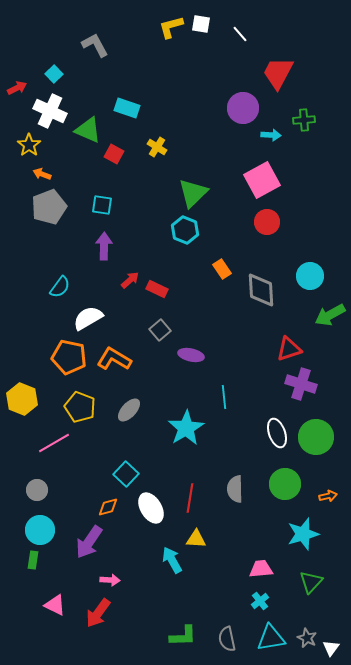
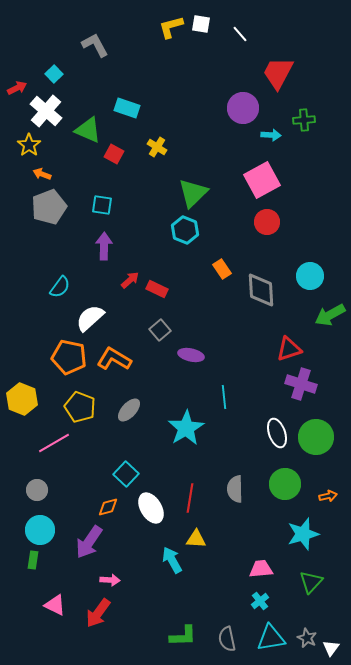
white cross at (50, 111): moved 4 px left; rotated 16 degrees clockwise
white semicircle at (88, 318): moved 2 px right; rotated 12 degrees counterclockwise
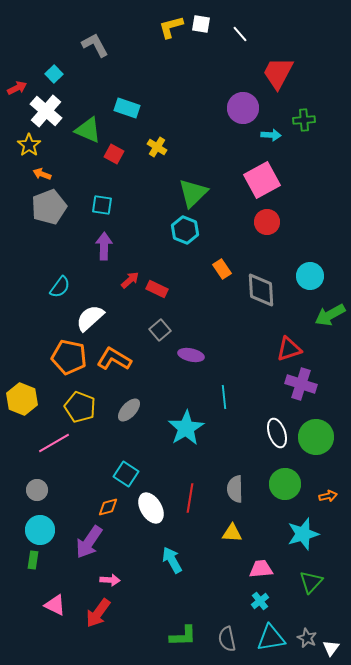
cyan square at (126, 474): rotated 10 degrees counterclockwise
yellow triangle at (196, 539): moved 36 px right, 6 px up
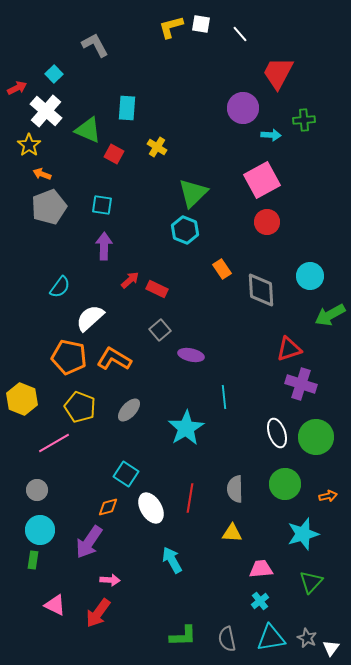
cyan rectangle at (127, 108): rotated 75 degrees clockwise
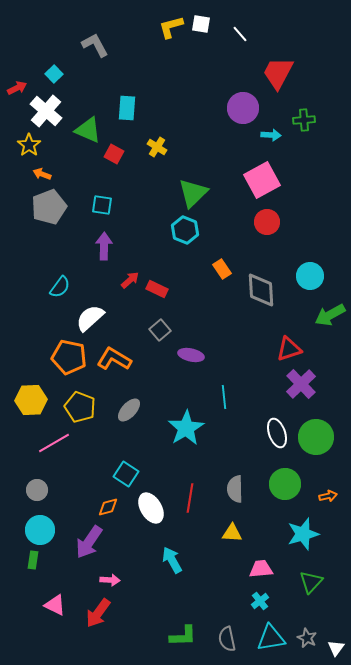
purple cross at (301, 384): rotated 28 degrees clockwise
yellow hexagon at (22, 399): moved 9 px right, 1 px down; rotated 24 degrees counterclockwise
white triangle at (331, 648): moved 5 px right
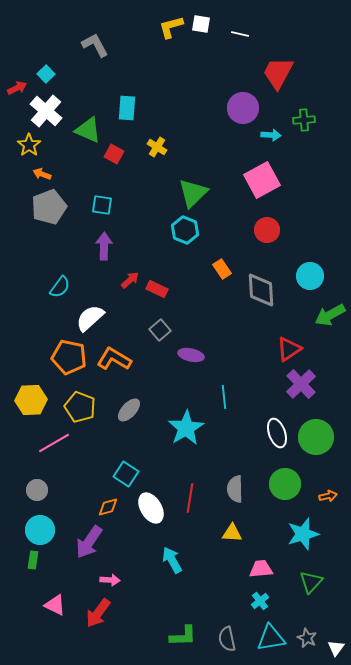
white line at (240, 34): rotated 36 degrees counterclockwise
cyan square at (54, 74): moved 8 px left
red circle at (267, 222): moved 8 px down
red triangle at (289, 349): rotated 16 degrees counterclockwise
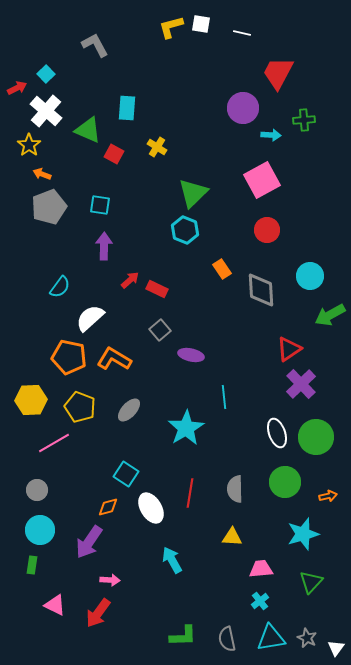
white line at (240, 34): moved 2 px right, 1 px up
cyan square at (102, 205): moved 2 px left
green circle at (285, 484): moved 2 px up
red line at (190, 498): moved 5 px up
yellow triangle at (232, 533): moved 4 px down
green rectangle at (33, 560): moved 1 px left, 5 px down
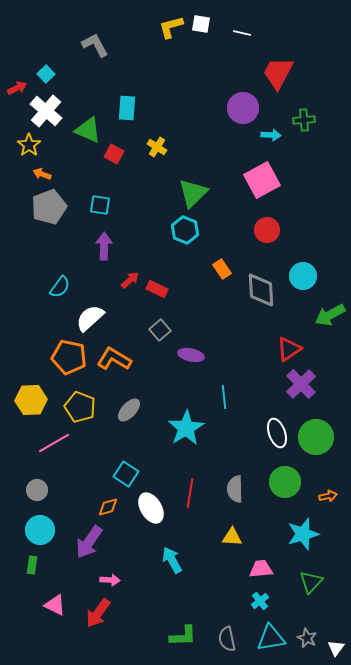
cyan circle at (310, 276): moved 7 px left
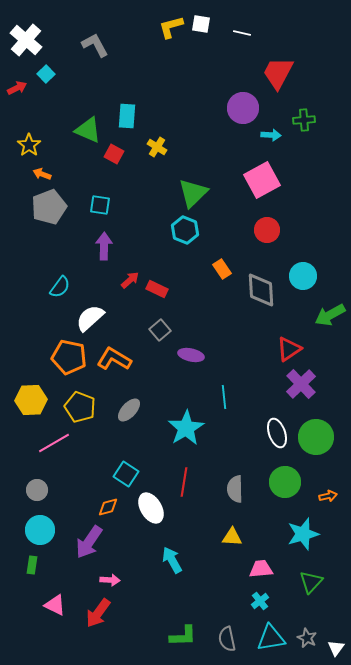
cyan rectangle at (127, 108): moved 8 px down
white cross at (46, 111): moved 20 px left, 71 px up
red line at (190, 493): moved 6 px left, 11 px up
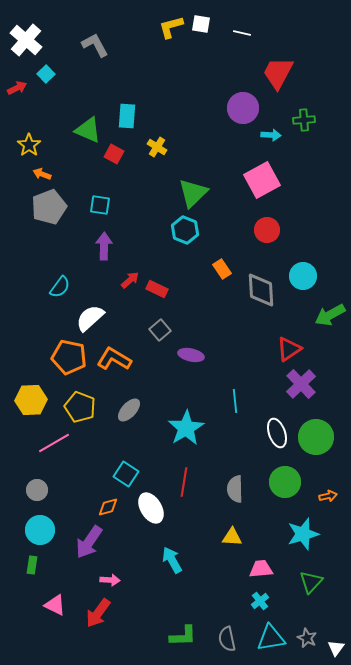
cyan line at (224, 397): moved 11 px right, 4 px down
